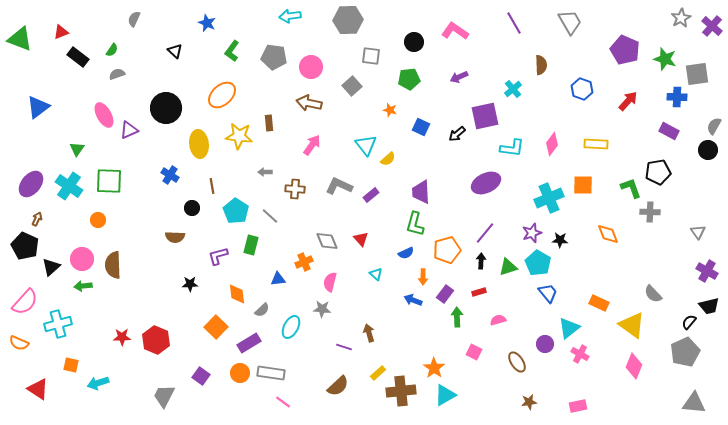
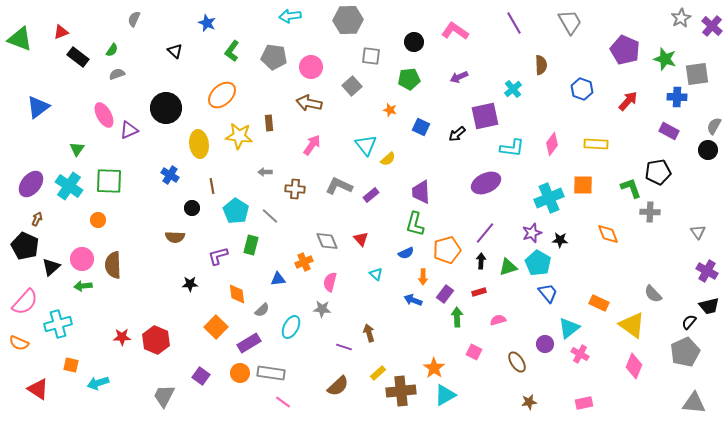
pink rectangle at (578, 406): moved 6 px right, 3 px up
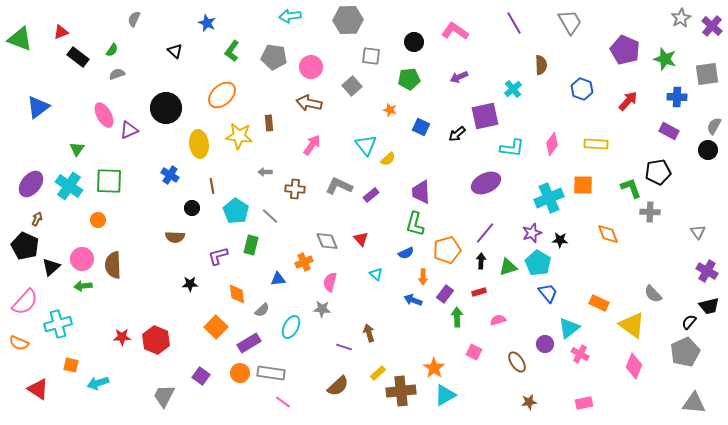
gray square at (697, 74): moved 10 px right
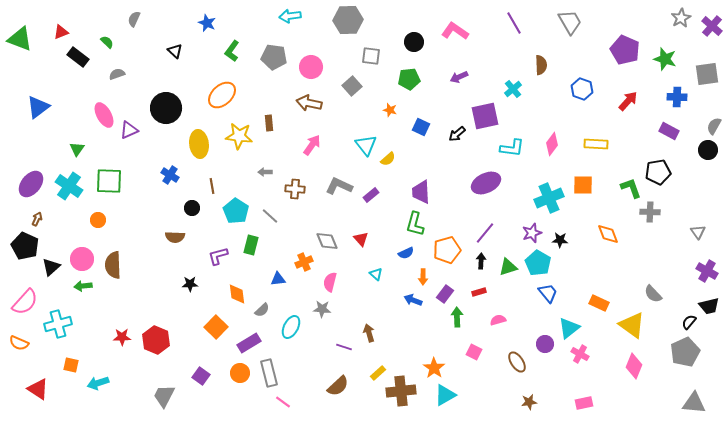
green semicircle at (112, 50): moved 5 px left, 8 px up; rotated 80 degrees counterclockwise
gray rectangle at (271, 373): moved 2 px left; rotated 68 degrees clockwise
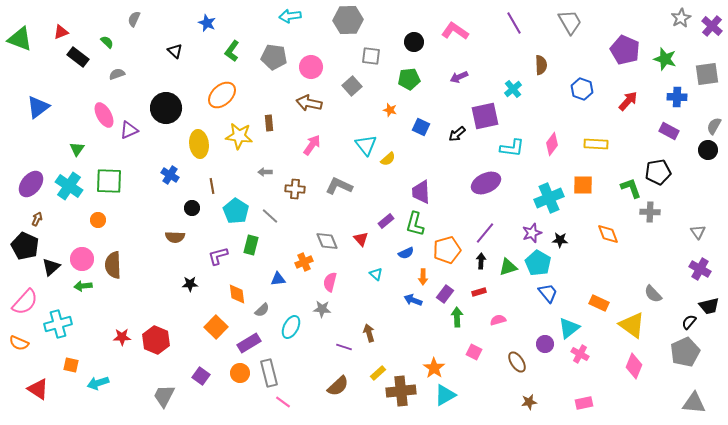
purple rectangle at (371, 195): moved 15 px right, 26 px down
purple cross at (707, 271): moved 7 px left, 2 px up
